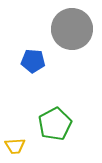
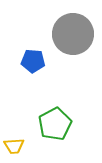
gray circle: moved 1 px right, 5 px down
yellow trapezoid: moved 1 px left
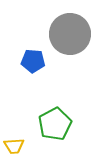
gray circle: moved 3 px left
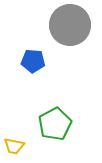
gray circle: moved 9 px up
yellow trapezoid: rotated 15 degrees clockwise
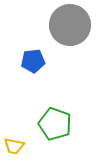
blue pentagon: rotated 10 degrees counterclockwise
green pentagon: rotated 24 degrees counterclockwise
